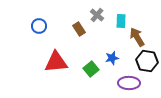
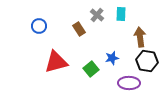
cyan rectangle: moved 7 px up
brown arrow: moved 3 px right; rotated 24 degrees clockwise
red triangle: rotated 10 degrees counterclockwise
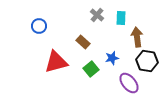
cyan rectangle: moved 4 px down
brown rectangle: moved 4 px right, 13 px down; rotated 16 degrees counterclockwise
brown arrow: moved 3 px left
purple ellipse: rotated 50 degrees clockwise
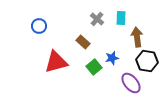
gray cross: moved 4 px down
green square: moved 3 px right, 2 px up
purple ellipse: moved 2 px right
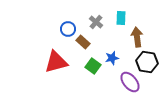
gray cross: moved 1 px left, 3 px down
blue circle: moved 29 px right, 3 px down
black hexagon: moved 1 px down
green square: moved 1 px left, 1 px up; rotated 14 degrees counterclockwise
purple ellipse: moved 1 px left, 1 px up
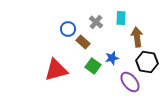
red triangle: moved 8 px down
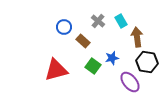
cyan rectangle: moved 3 px down; rotated 32 degrees counterclockwise
gray cross: moved 2 px right, 1 px up
blue circle: moved 4 px left, 2 px up
brown rectangle: moved 1 px up
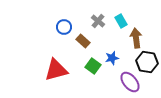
brown arrow: moved 1 px left, 1 px down
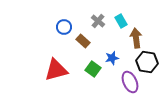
green square: moved 3 px down
purple ellipse: rotated 15 degrees clockwise
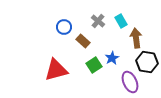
blue star: rotated 16 degrees counterclockwise
green square: moved 1 px right, 4 px up; rotated 21 degrees clockwise
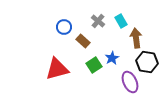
red triangle: moved 1 px right, 1 px up
